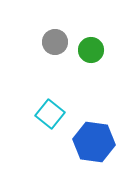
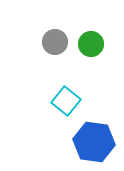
green circle: moved 6 px up
cyan square: moved 16 px right, 13 px up
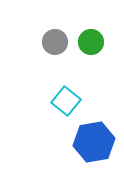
green circle: moved 2 px up
blue hexagon: rotated 18 degrees counterclockwise
